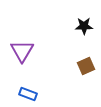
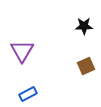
blue rectangle: rotated 48 degrees counterclockwise
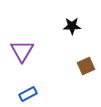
black star: moved 12 px left
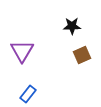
brown square: moved 4 px left, 11 px up
blue rectangle: rotated 24 degrees counterclockwise
